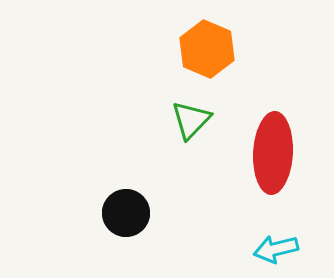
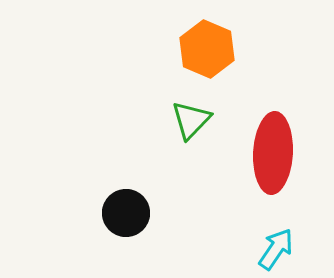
cyan arrow: rotated 138 degrees clockwise
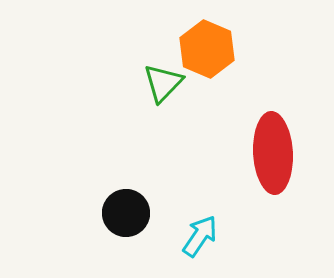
green triangle: moved 28 px left, 37 px up
red ellipse: rotated 6 degrees counterclockwise
cyan arrow: moved 76 px left, 13 px up
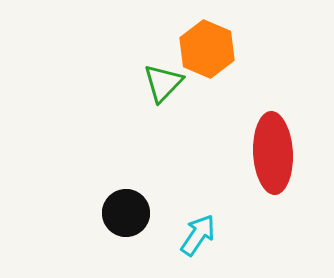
cyan arrow: moved 2 px left, 1 px up
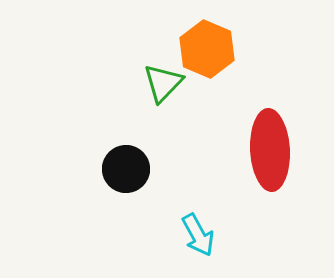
red ellipse: moved 3 px left, 3 px up
black circle: moved 44 px up
cyan arrow: rotated 117 degrees clockwise
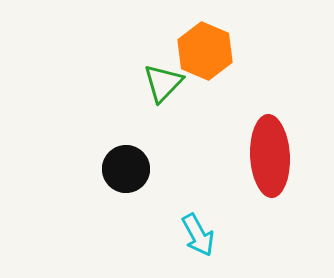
orange hexagon: moved 2 px left, 2 px down
red ellipse: moved 6 px down
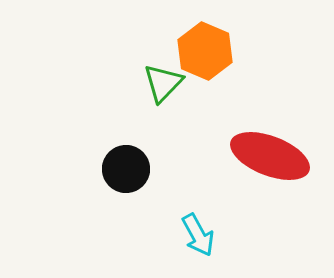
red ellipse: rotated 66 degrees counterclockwise
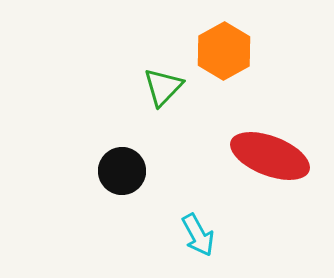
orange hexagon: moved 19 px right; rotated 8 degrees clockwise
green triangle: moved 4 px down
black circle: moved 4 px left, 2 px down
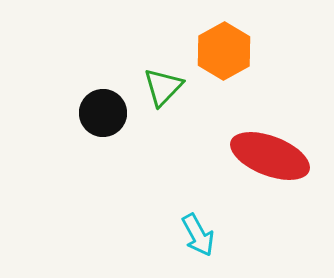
black circle: moved 19 px left, 58 px up
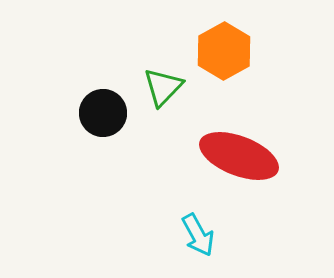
red ellipse: moved 31 px left
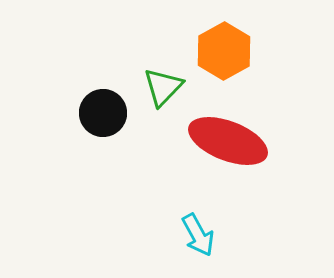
red ellipse: moved 11 px left, 15 px up
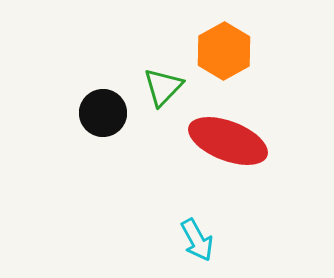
cyan arrow: moved 1 px left, 5 px down
